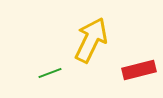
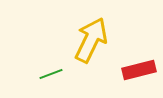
green line: moved 1 px right, 1 px down
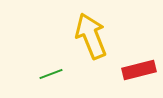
yellow arrow: moved 4 px up; rotated 48 degrees counterclockwise
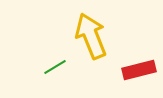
green line: moved 4 px right, 7 px up; rotated 10 degrees counterclockwise
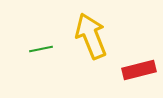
green line: moved 14 px left, 18 px up; rotated 20 degrees clockwise
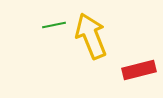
green line: moved 13 px right, 24 px up
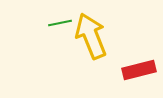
green line: moved 6 px right, 2 px up
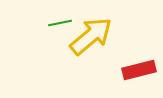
yellow arrow: rotated 72 degrees clockwise
